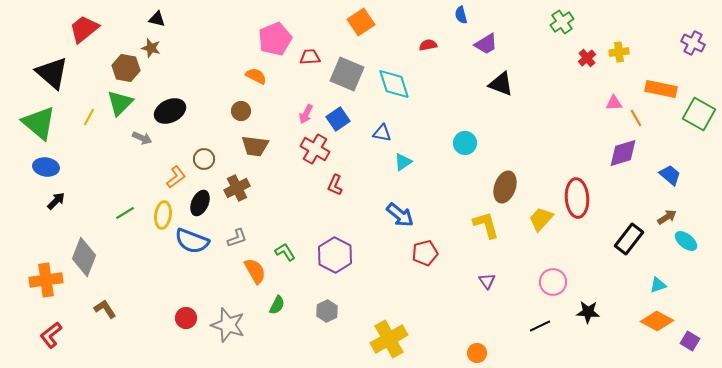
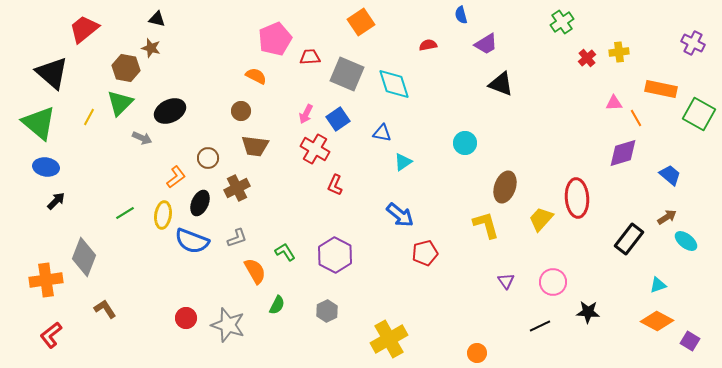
brown circle at (204, 159): moved 4 px right, 1 px up
purple triangle at (487, 281): moved 19 px right
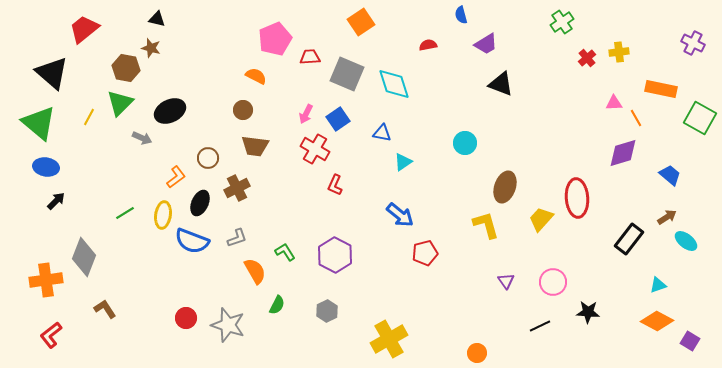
brown circle at (241, 111): moved 2 px right, 1 px up
green square at (699, 114): moved 1 px right, 4 px down
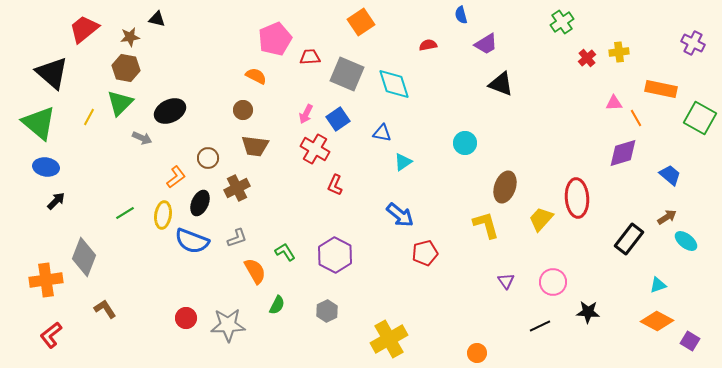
brown star at (151, 48): moved 21 px left, 11 px up; rotated 24 degrees counterclockwise
gray star at (228, 325): rotated 20 degrees counterclockwise
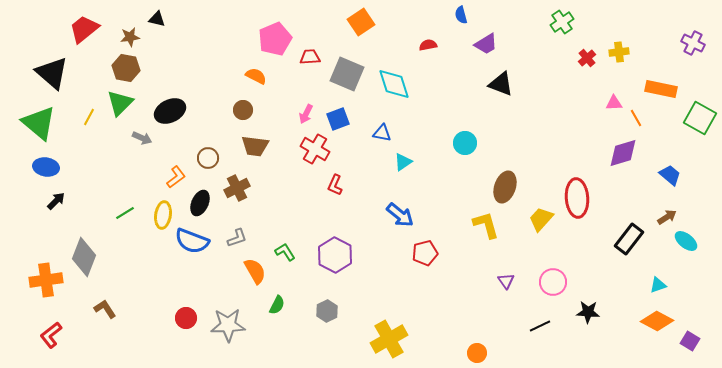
blue square at (338, 119): rotated 15 degrees clockwise
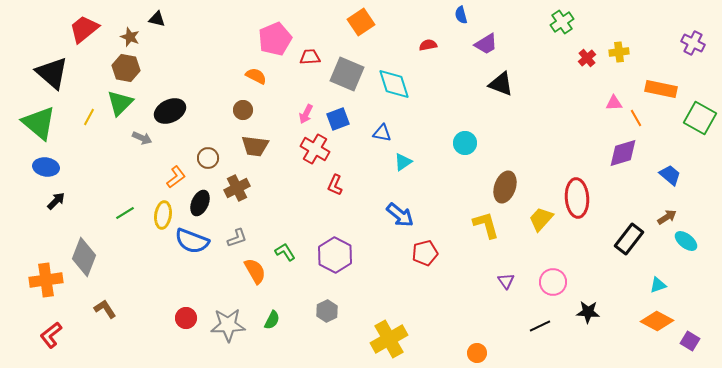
brown star at (130, 37): rotated 30 degrees clockwise
green semicircle at (277, 305): moved 5 px left, 15 px down
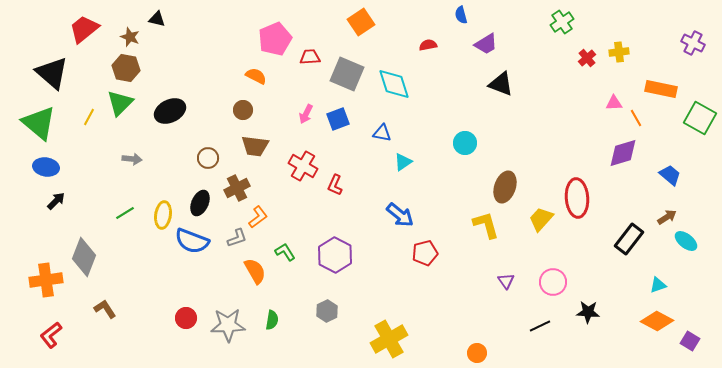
gray arrow at (142, 138): moved 10 px left, 21 px down; rotated 18 degrees counterclockwise
red cross at (315, 149): moved 12 px left, 17 px down
orange L-shape at (176, 177): moved 82 px right, 40 px down
green semicircle at (272, 320): rotated 18 degrees counterclockwise
